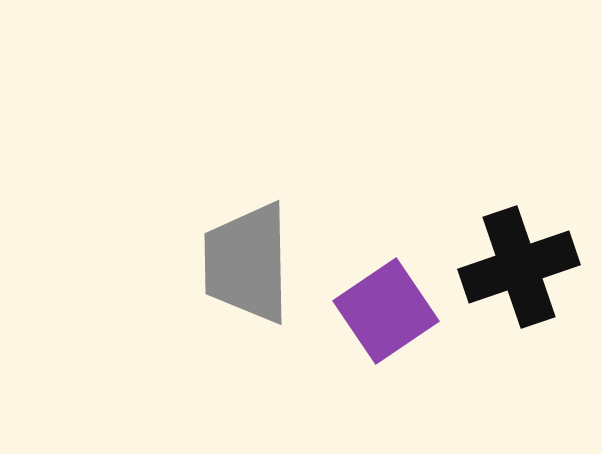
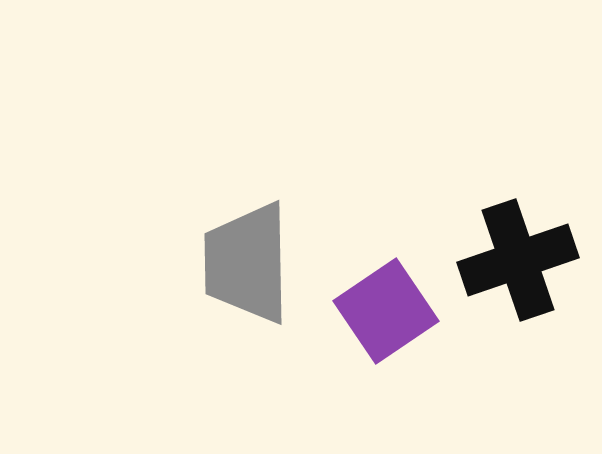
black cross: moved 1 px left, 7 px up
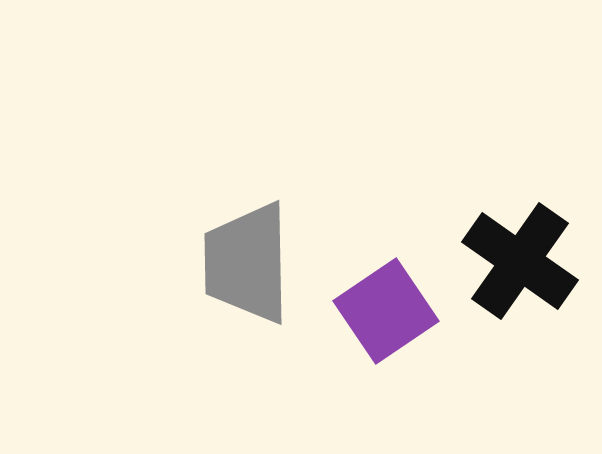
black cross: moved 2 px right, 1 px down; rotated 36 degrees counterclockwise
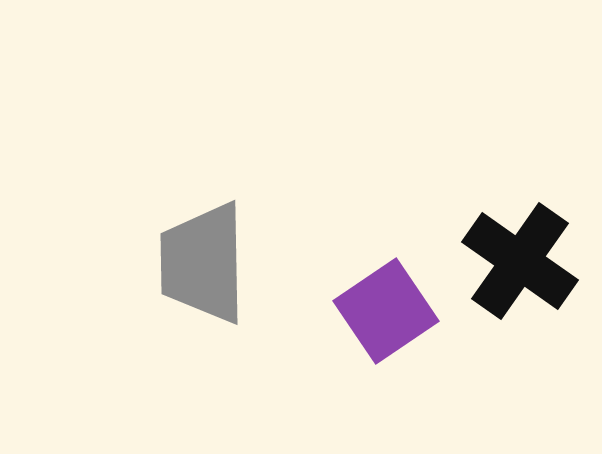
gray trapezoid: moved 44 px left
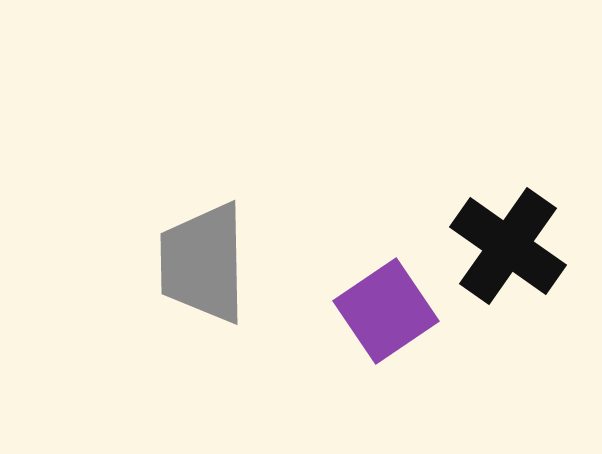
black cross: moved 12 px left, 15 px up
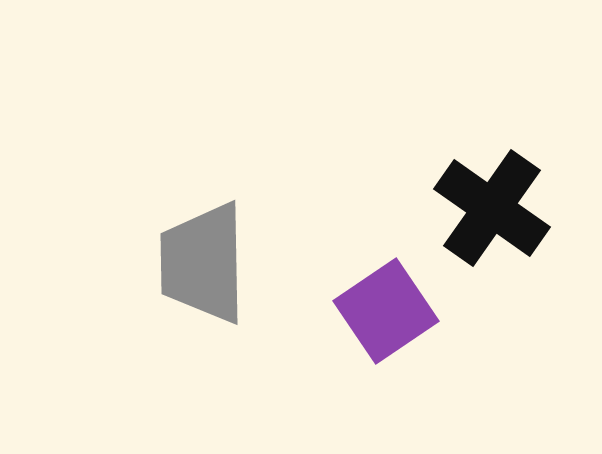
black cross: moved 16 px left, 38 px up
